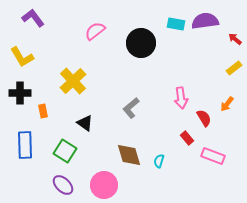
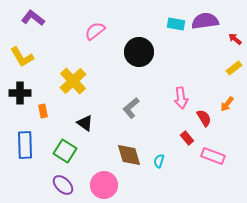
purple L-shape: rotated 15 degrees counterclockwise
black circle: moved 2 px left, 9 px down
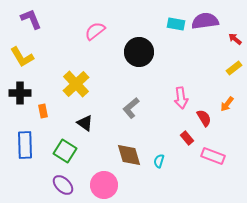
purple L-shape: moved 2 px left, 1 px down; rotated 30 degrees clockwise
yellow cross: moved 3 px right, 3 px down
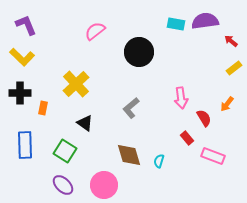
purple L-shape: moved 5 px left, 6 px down
red arrow: moved 4 px left, 2 px down
yellow L-shape: rotated 15 degrees counterclockwise
orange rectangle: moved 3 px up; rotated 24 degrees clockwise
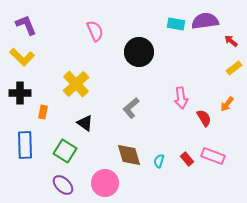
pink semicircle: rotated 105 degrees clockwise
orange rectangle: moved 4 px down
red rectangle: moved 21 px down
pink circle: moved 1 px right, 2 px up
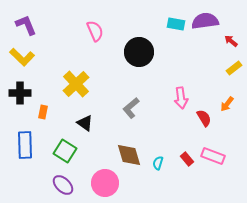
cyan semicircle: moved 1 px left, 2 px down
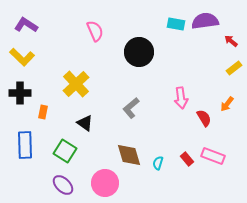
purple L-shape: rotated 35 degrees counterclockwise
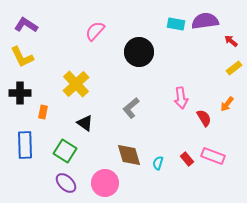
pink semicircle: rotated 115 degrees counterclockwise
yellow L-shape: rotated 20 degrees clockwise
purple ellipse: moved 3 px right, 2 px up
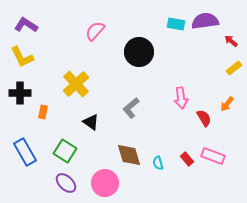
black triangle: moved 6 px right, 1 px up
blue rectangle: moved 7 px down; rotated 28 degrees counterclockwise
cyan semicircle: rotated 32 degrees counterclockwise
